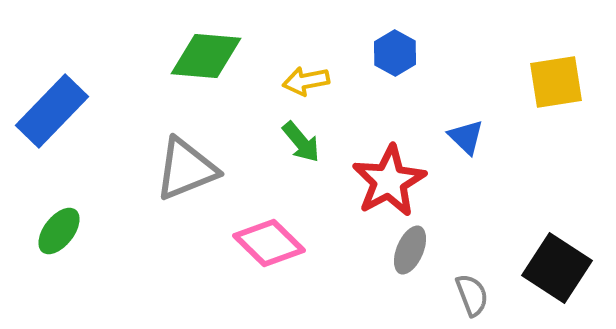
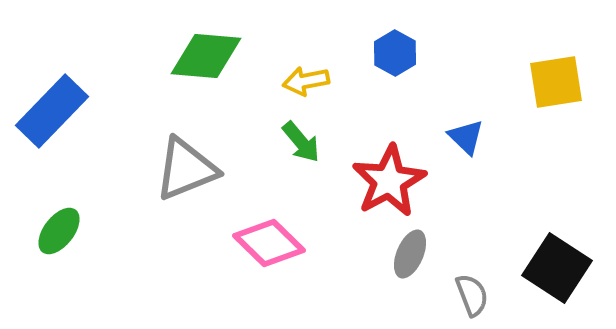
gray ellipse: moved 4 px down
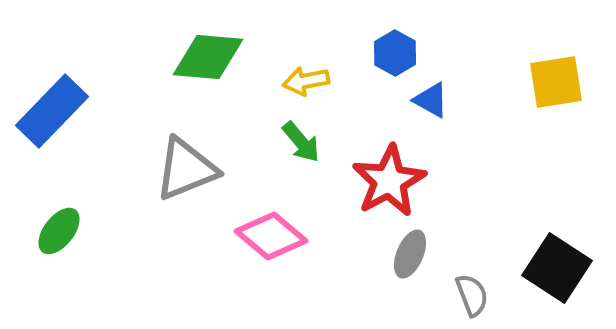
green diamond: moved 2 px right, 1 px down
blue triangle: moved 35 px left, 37 px up; rotated 15 degrees counterclockwise
pink diamond: moved 2 px right, 7 px up; rotated 4 degrees counterclockwise
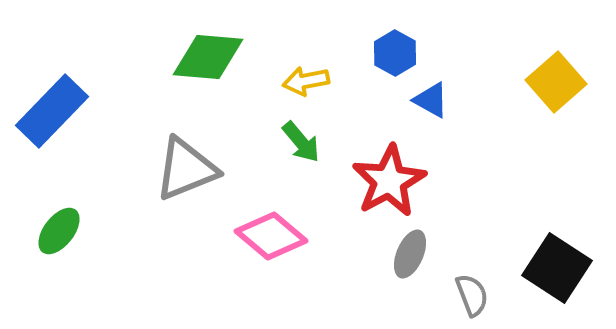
yellow square: rotated 32 degrees counterclockwise
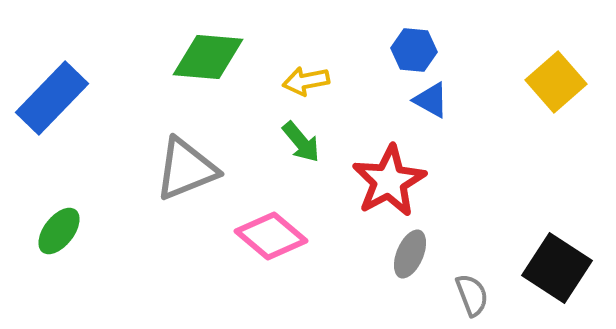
blue hexagon: moved 19 px right, 3 px up; rotated 24 degrees counterclockwise
blue rectangle: moved 13 px up
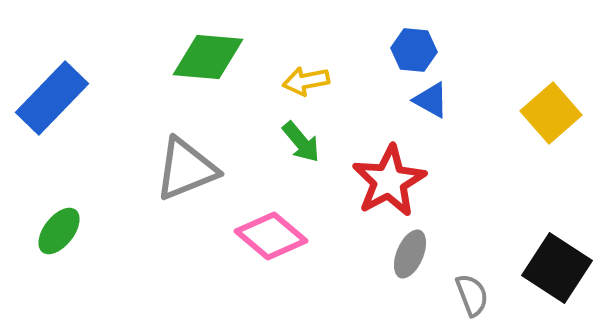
yellow square: moved 5 px left, 31 px down
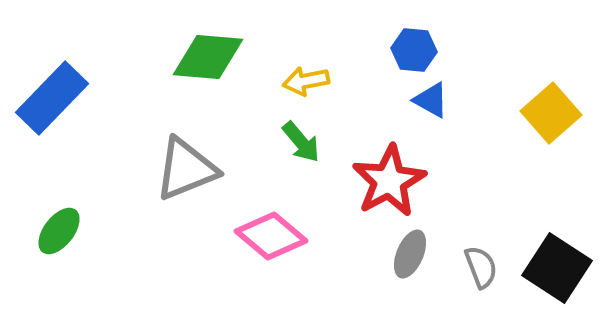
gray semicircle: moved 9 px right, 28 px up
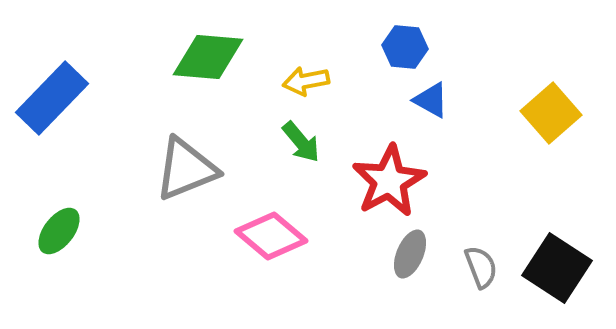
blue hexagon: moved 9 px left, 3 px up
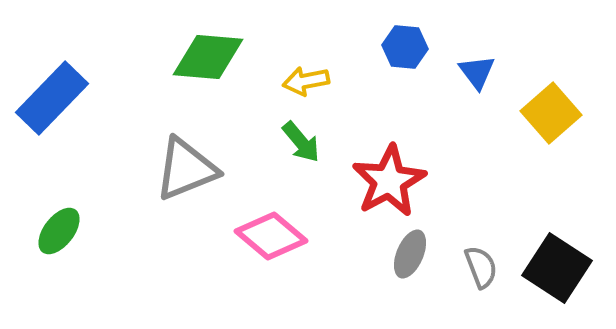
blue triangle: moved 46 px right, 28 px up; rotated 24 degrees clockwise
